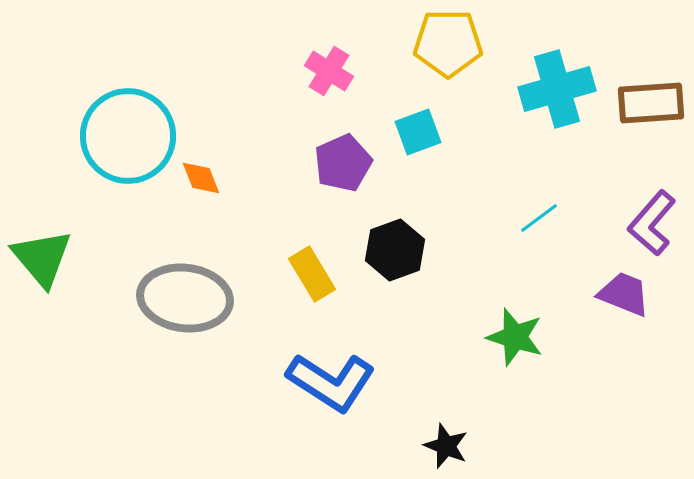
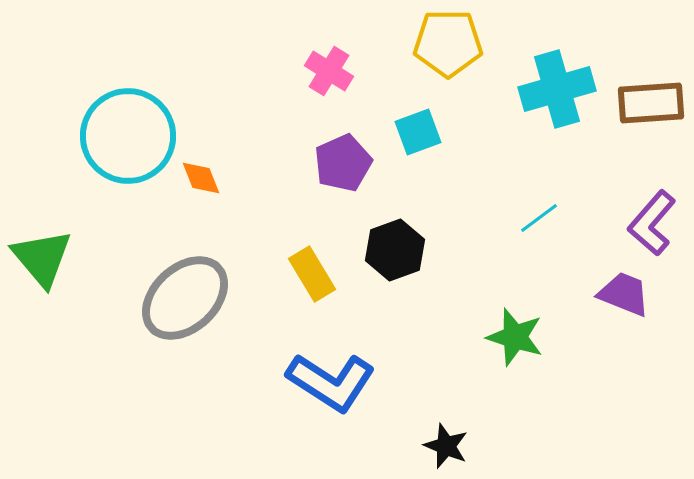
gray ellipse: rotated 50 degrees counterclockwise
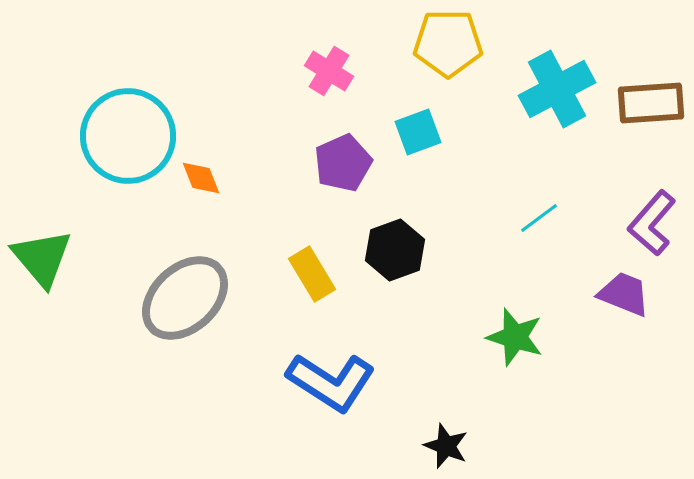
cyan cross: rotated 12 degrees counterclockwise
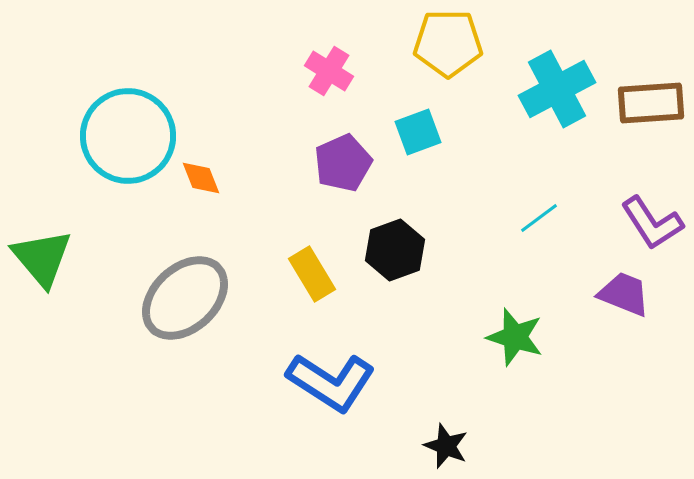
purple L-shape: rotated 74 degrees counterclockwise
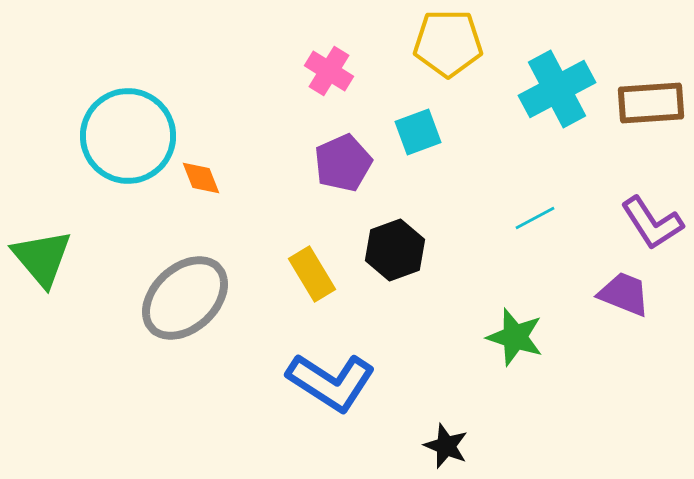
cyan line: moved 4 px left; rotated 9 degrees clockwise
